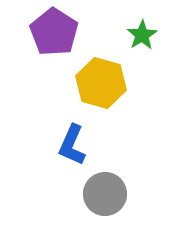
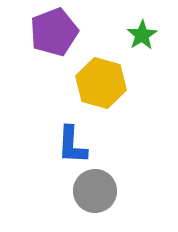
purple pentagon: rotated 18 degrees clockwise
blue L-shape: rotated 21 degrees counterclockwise
gray circle: moved 10 px left, 3 px up
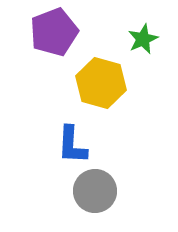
green star: moved 1 px right, 4 px down; rotated 8 degrees clockwise
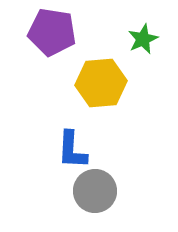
purple pentagon: moved 2 px left; rotated 30 degrees clockwise
yellow hexagon: rotated 21 degrees counterclockwise
blue L-shape: moved 5 px down
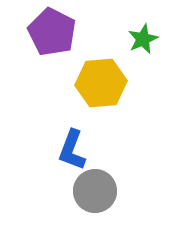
purple pentagon: rotated 18 degrees clockwise
blue L-shape: rotated 18 degrees clockwise
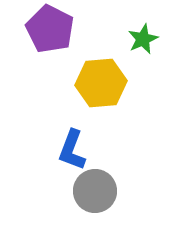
purple pentagon: moved 2 px left, 3 px up
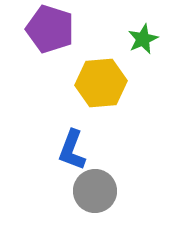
purple pentagon: rotated 9 degrees counterclockwise
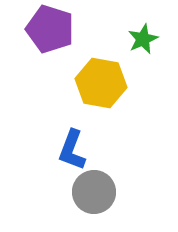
yellow hexagon: rotated 15 degrees clockwise
gray circle: moved 1 px left, 1 px down
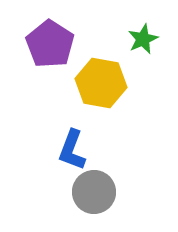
purple pentagon: moved 15 px down; rotated 15 degrees clockwise
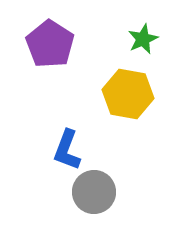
yellow hexagon: moved 27 px right, 11 px down
blue L-shape: moved 5 px left
